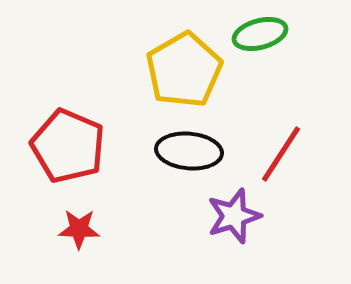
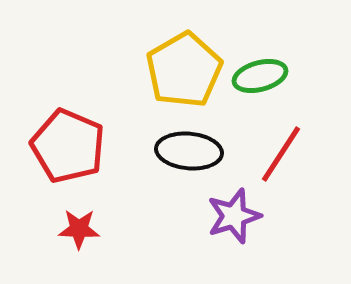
green ellipse: moved 42 px down
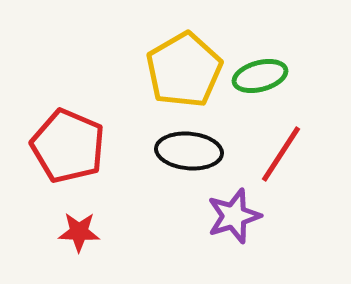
red star: moved 3 px down
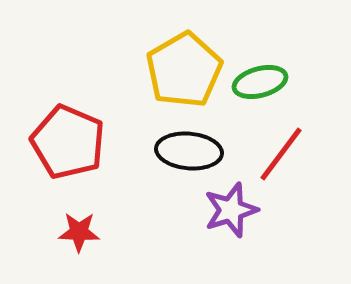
green ellipse: moved 6 px down
red pentagon: moved 4 px up
red line: rotated 4 degrees clockwise
purple star: moved 3 px left, 6 px up
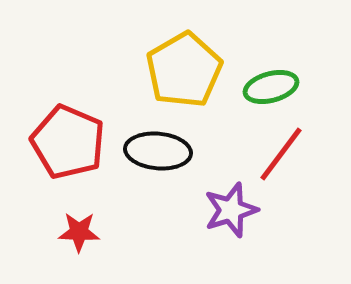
green ellipse: moved 11 px right, 5 px down
black ellipse: moved 31 px left
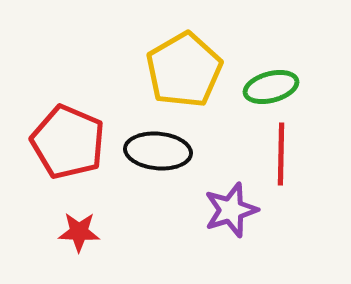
red line: rotated 36 degrees counterclockwise
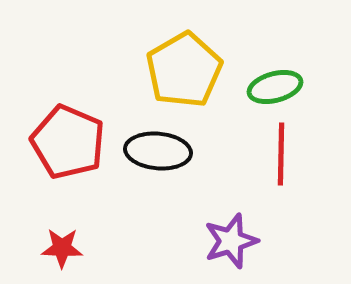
green ellipse: moved 4 px right
purple star: moved 31 px down
red star: moved 17 px left, 16 px down
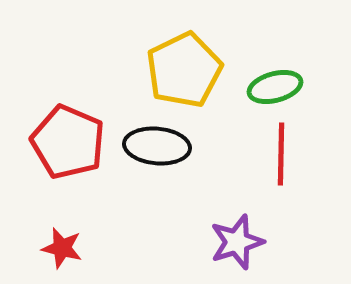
yellow pentagon: rotated 4 degrees clockwise
black ellipse: moved 1 px left, 5 px up
purple star: moved 6 px right, 1 px down
red star: rotated 12 degrees clockwise
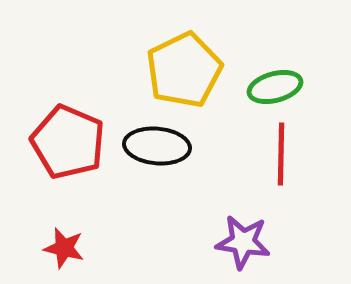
purple star: moved 6 px right; rotated 26 degrees clockwise
red star: moved 2 px right
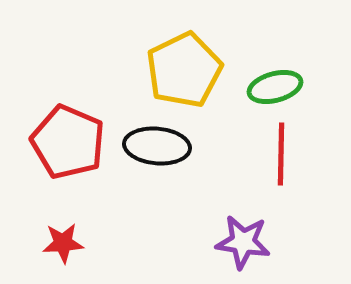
red star: moved 1 px left, 5 px up; rotated 18 degrees counterclockwise
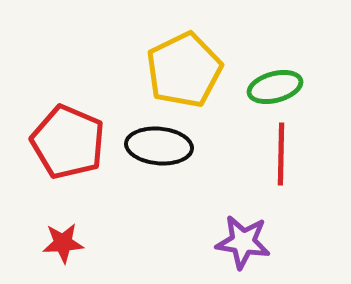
black ellipse: moved 2 px right
